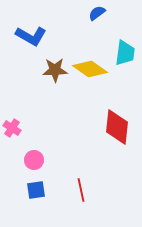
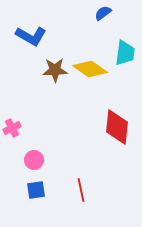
blue semicircle: moved 6 px right
pink cross: rotated 30 degrees clockwise
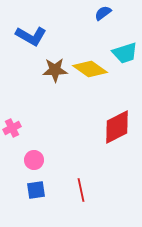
cyan trapezoid: rotated 64 degrees clockwise
red diamond: rotated 57 degrees clockwise
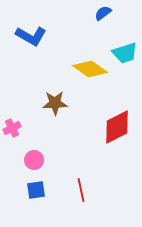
brown star: moved 33 px down
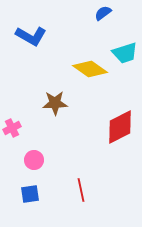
red diamond: moved 3 px right
blue square: moved 6 px left, 4 px down
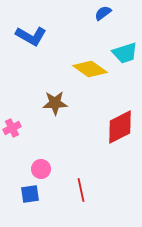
pink circle: moved 7 px right, 9 px down
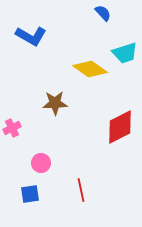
blue semicircle: rotated 84 degrees clockwise
pink circle: moved 6 px up
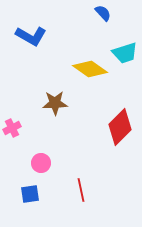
red diamond: rotated 18 degrees counterclockwise
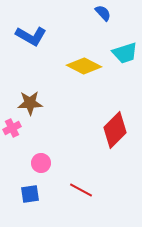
yellow diamond: moved 6 px left, 3 px up; rotated 8 degrees counterclockwise
brown star: moved 25 px left
red diamond: moved 5 px left, 3 px down
red line: rotated 50 degrees counterclockwise
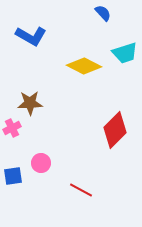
blue square: moved 17 px left, 18 px up
